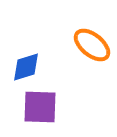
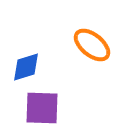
purple square: moved 2 px right, 1 px down
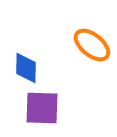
blue diamond: moved 1 px down; rotated 72 degrees counterclockwise
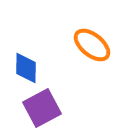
purple square: rotated 30 degrees counterclockwise
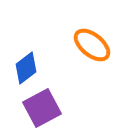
blue diamond: rotated 52 degrees clockwise
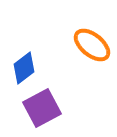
blue diamond: moved 2 px left
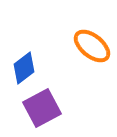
orange ellipse: moved 1 px down
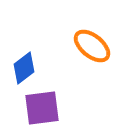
purple square: rotated 21 degrees clockwise
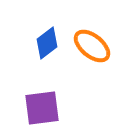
blue diamond: moved 23 px right, 25 px up
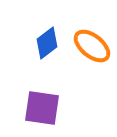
purple square: rotated 15 degrees clockwise
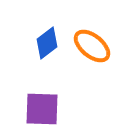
purple square: moved 1 px down; rotated 6 degrees counterclockwise
